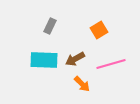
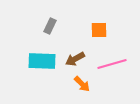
orange square: rotated 30 degrees clockwise
cyan rectangle: moved 2 px left, 1 px down
pink line: moved 1 px right
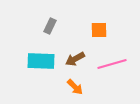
cyan rectangle: moved 1 px left
orange arrow: moved 7 px left, 3 px down
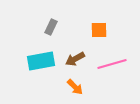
gray rectangle: moved 1 px right, 1 px down
cyan rectangle: rotated 12 degrees counterclockwise
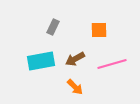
gray rectangle: moved 2 px right
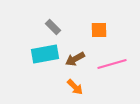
gray rectangle: rotated 70 degrees counterclockwise
cyan rectangle: moved 4 px right, 7 px up
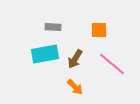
gray rectangle: rotated 42 degrees counterclockwise
brown arrow: rotated 30 degrees counterclockwise
pink line: rotated 56 degrees clockwise
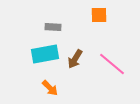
orange square: moved 15 px up
orange arrow: moved 25 px left, 1 px down
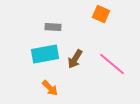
orange square: moved 2 px right, 1 px up; rotated 24 degrees clockwise
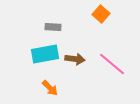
orange square: rotated 18 degrees clockwise
brown arrow: rotated 114 degrees counterclockwise
